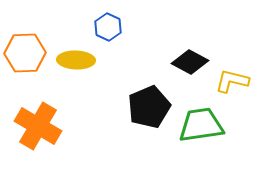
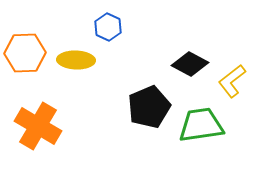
black diamond: moved 2 px down
yellow L-shape: rotated 52 degrees counterclockwise
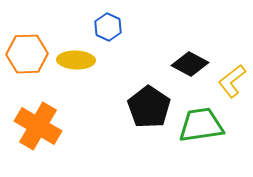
orange hexagon: moved 2 px right, 1 px down
black pentagon: rotated 15 degrees counterclockwise
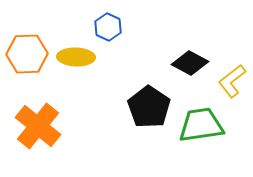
yellow ellipse: moved 3 px up
black diamond: moved 1 px up
orange cross: rotated 9 degrees clockwise
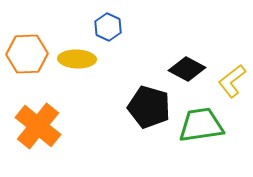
yellow ellipse: moved 1 px right, 2 px down
black diamond: moved 3 px left, 6 px down
black pentagon: rotated 18 degrees counterclockwise
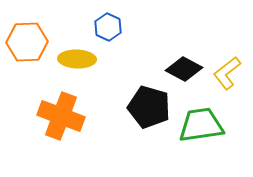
orange hexagon: moved 12 px up
black diamond: moved 3 px left
yellow L-shape: moved 5 px left, 8 px up
orange cross: moved 23 px right, 10 px up; rotated 18 degrees counterclockwise
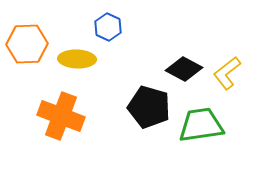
orange hexagon: moved 2 px down
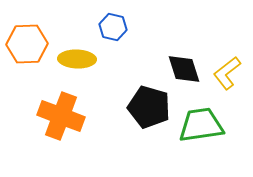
blue hexagon: moved 5 px right; rotated 12 degrees counterclockwise
black diamond: rotated 45 degrees clockwise
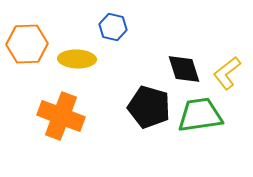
green trapezoid: moved 1 px left, 10 px up
